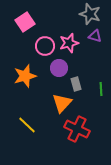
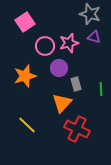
purple triangle: moved 1 px left, 1 px down
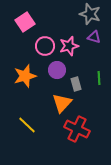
pink star: moved 3 px down
purple circle: moved 2 px left, 2 px down
green line: moved 2 px left, 11 px up
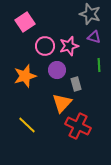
green line: moved 13 px up
red cross: moved 1 px right, 3 px up
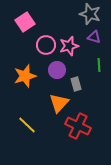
pink circle: moved 1 px right, 1 px up
orange triangle: moved 3 px left
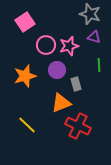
orange triangle: moved 2 px right; rotated 25 degrees clockwise
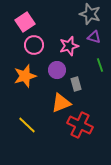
pink circle: moved 12 px left
green line: moved 1 px right; rotated 16 degrees counterclockwise
red cross: moved 2 px right, 1 px up
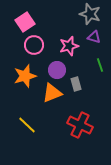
orange triangle: moved 9 px left, 10 px up
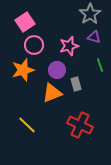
gray star: rotated 20 degrees clockwise
orange star: moved 2 px left, 6 px up
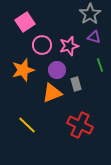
pink circle: moved 8 px right
